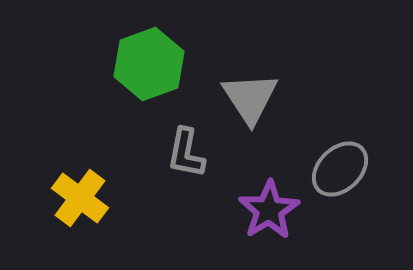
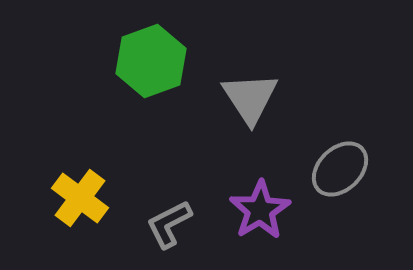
green hexagon: moved 2 px right, 3 px up
gray L-shape: moved 17 px left, 71 px down; rotated 52 degrees clockwise
purple star: moved 9 px left
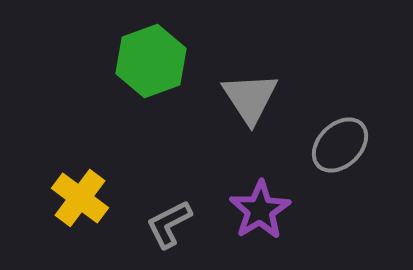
gray ellipse: moved 24 px up
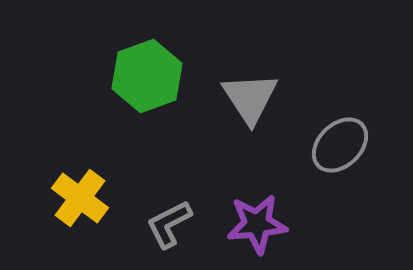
green hexagon: moved 4 px left, 15 px down
purple star: moved 3 px left, 14 px down; rotated 26 degrees clockwise
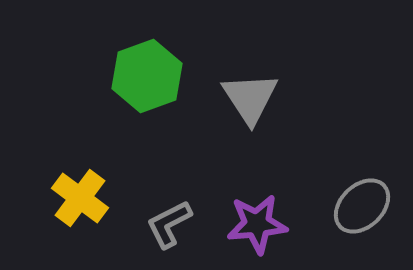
gray ellipse: moved 22 px right, 61 px down
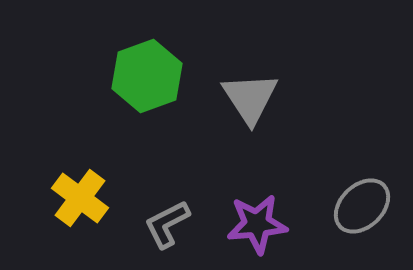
gray L-shape: moved 2 px left
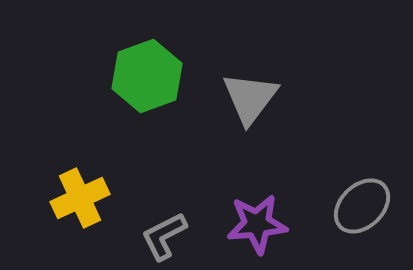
gray triangle: rotated 10 degrees clockwise
yellow cross: rotated 28 degrees clockwise
gray L-shape: moved 3 px left, 12 px down
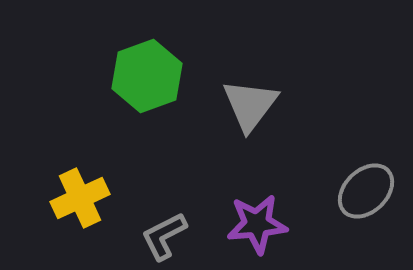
gray triangle: moved 7 px down
gray ellipse: moved 4 px right, 15 px up
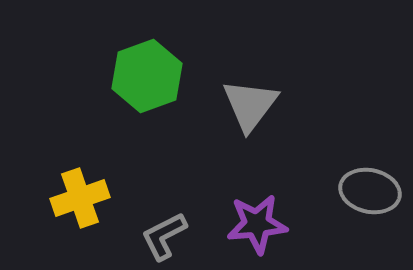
gray ellipse: moved 4 px right; rotated 56 degrees clockwise
yellow cross: rotated 6 degrees clockwise
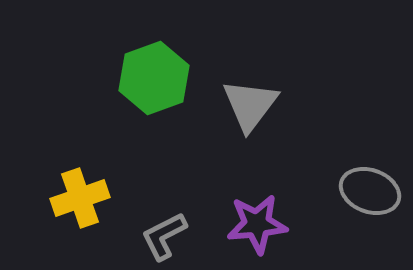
green hexagon: moved 7 px right, 2 px down
gray ellipse: rotated 8 degrees clockwise
